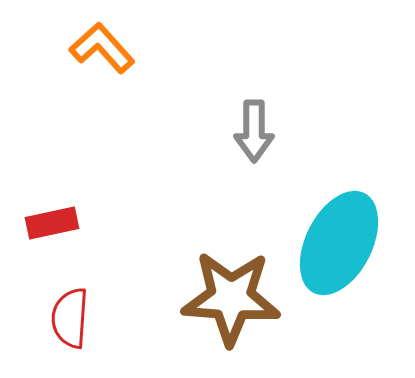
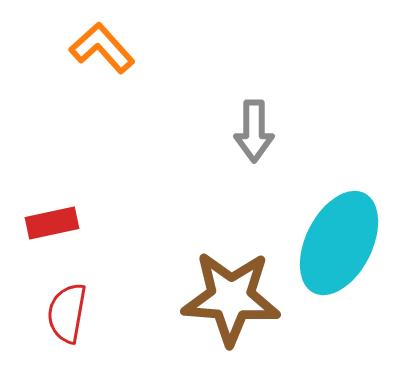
red semicircle: moved 3 px left, 5 px up; rotated 6 degrees clockwise
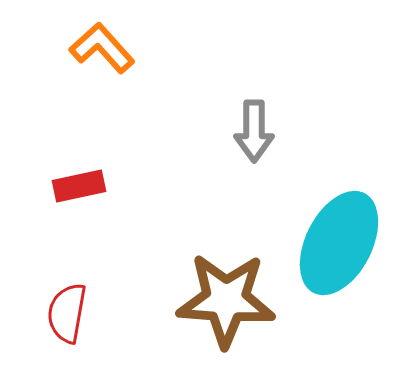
red rectangle: moved 27 px right, 37 px up
brown star: moved 5 px left, 2 px down
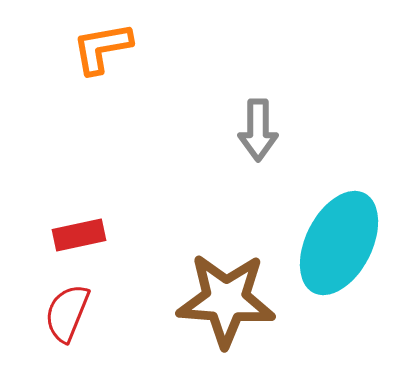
orange L-shape: rotated 58 degrees counterclockwise
gray arrow: moved 4 px right, 1 px up
red rectangle: moved 49 px down
red semicircle: rotated 12 degrees clockwise
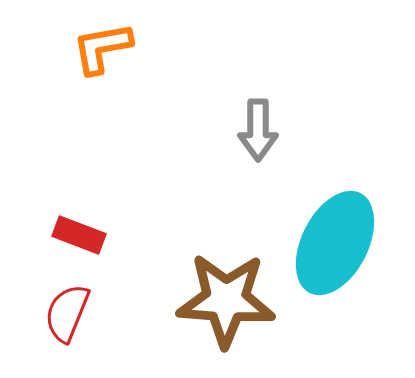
red rectangle: rotated 33 degrees clockwise
cyan ellipse: moved 4 px left
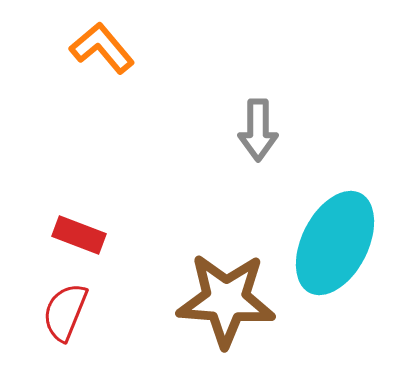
orange L-shape: rotated 60 degrees clockwise
red semicircle: moved 2 px left, 1 px up
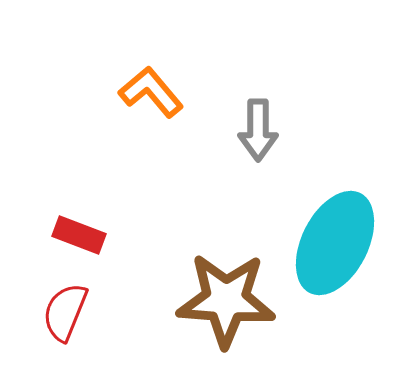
orange L-shape: moved 49 px right, 44 px down
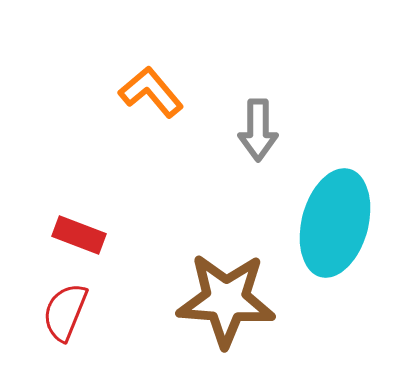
cyan ellipse: moved 20 px up; rotated 12 degrees counterclockwise
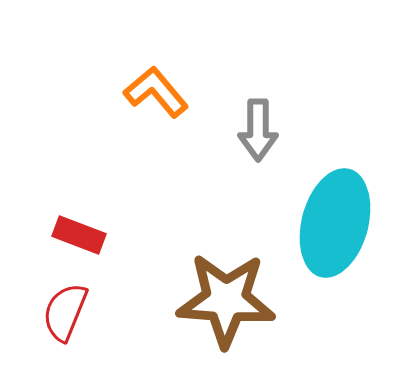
orange L-shape: moved 5 px right
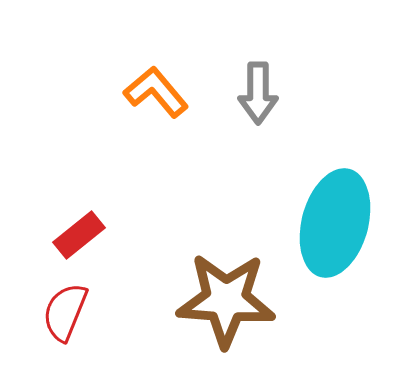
gray arrow: moved 37 px up
red rectangle: rotated 60 degrees counterclockwise
